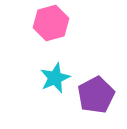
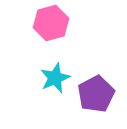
purple pentagon: moved 1 px up
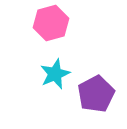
cyan star: moved 4 px up
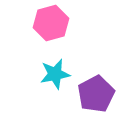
cyan star: rotated 12 degrees clockwise
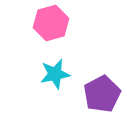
purple pentagon: moved 6 px right
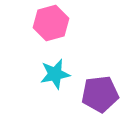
purple pentagon: moved 2 px left; rotated 21 degrees clockwise
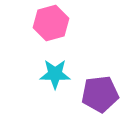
cyan star: rotated 12 degrees clockwise
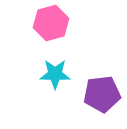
purple pentagon: moved 2 px right
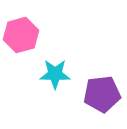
pink hexagon: moved 30 px left, 12 px down
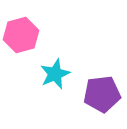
cyan star: rotated 24 degrees counterclockwise
